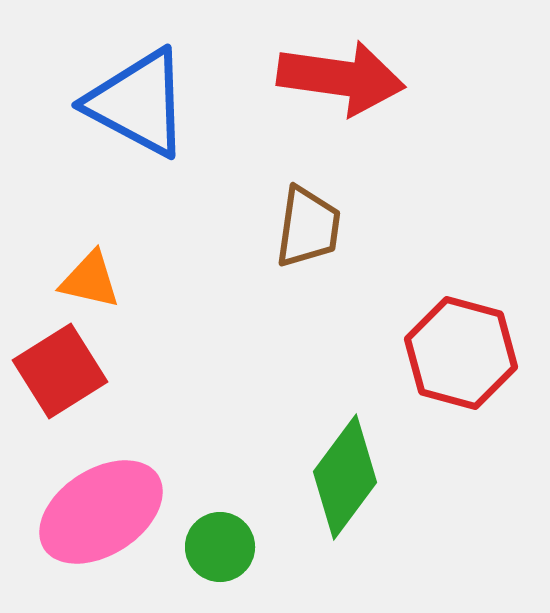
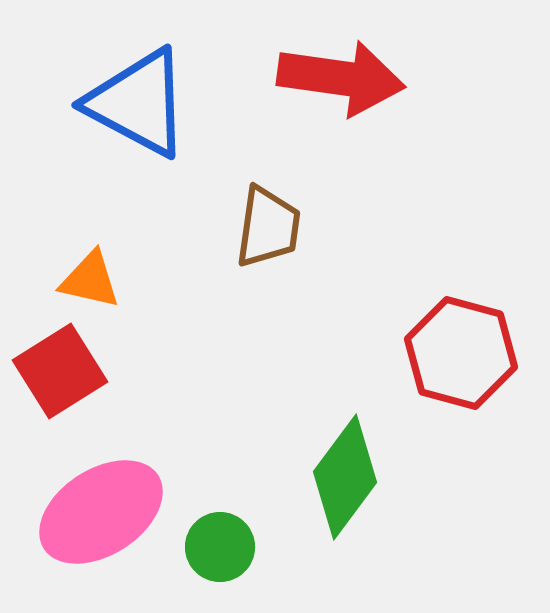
brown trapezoid: moved 40 px left
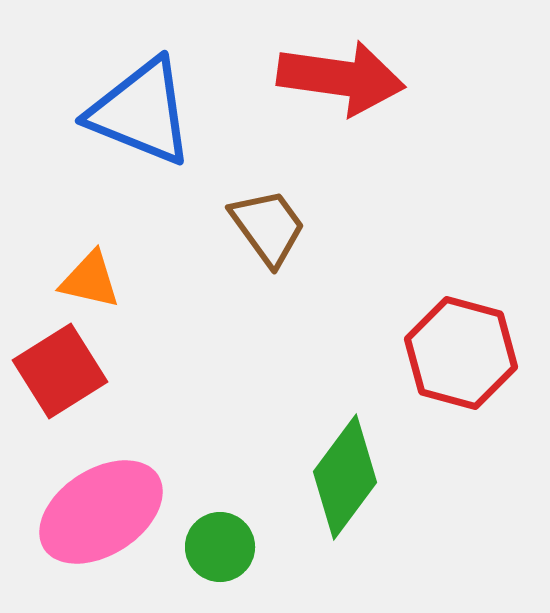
blue triangle: moved 3 px right, 9 px down; rotated 6 degrees counterclockwise
brown trapezoid: rotated 44 degrees counterclockwise
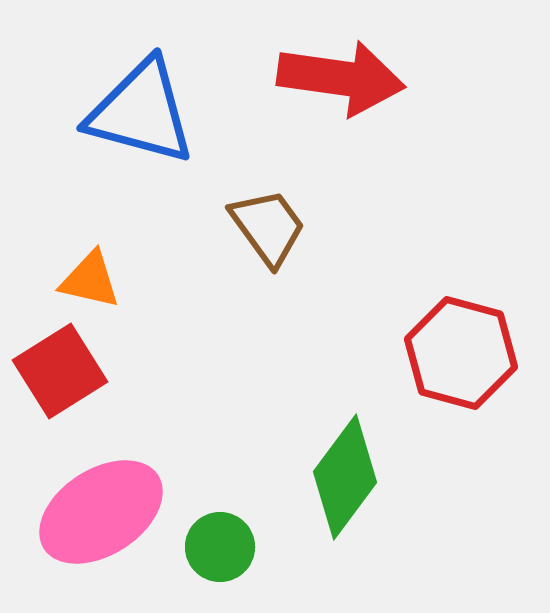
blue triangle: rotated 7 degrees counterclockwise
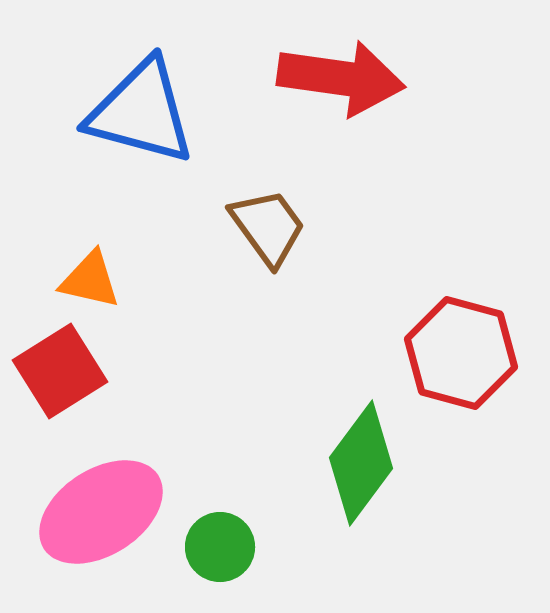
green diamond: moved 16 px right, 14 px up
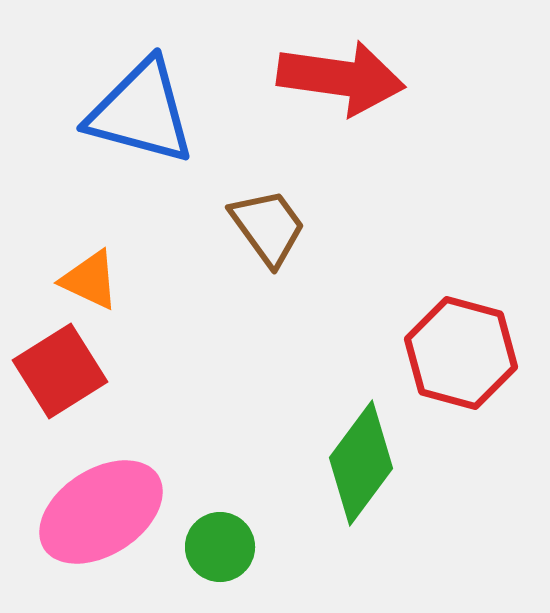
orange triangle: rotated 12 degrees clockwise
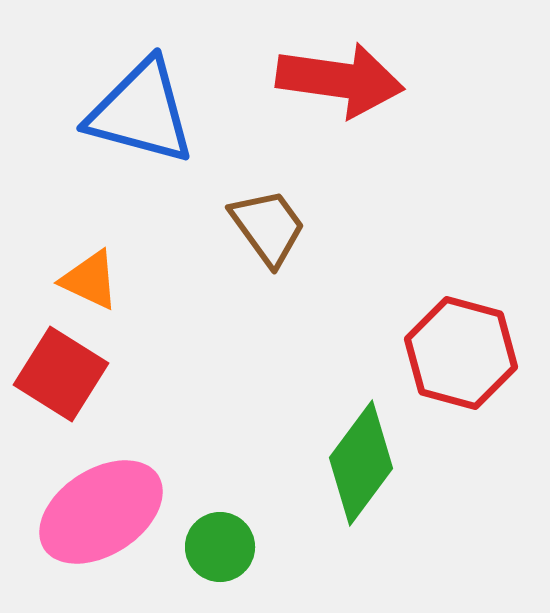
red arrow: moved 1 px left, 2 px down
red square: moved 1 px right, 3 px down; rotated 26 degrees counterclockwise
